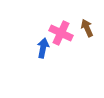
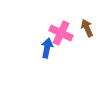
blue arrow: moved 4 px right
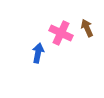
blue arrow: moved 9 px left, 5 px down
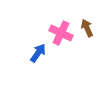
blue arrow: rotated 24 degrees clockwise
